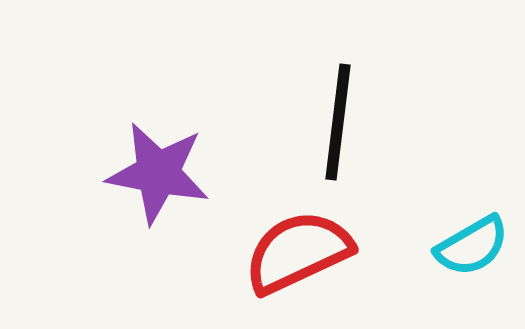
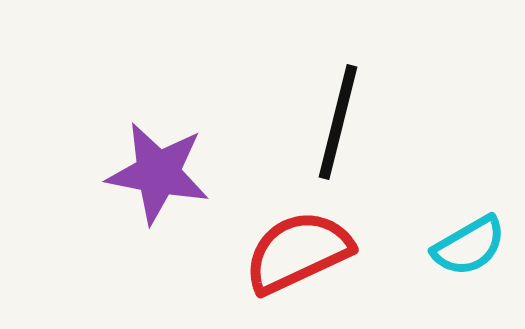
black line: rotated 7 degrees clockwise
cyan semicircle: moved 3 px left
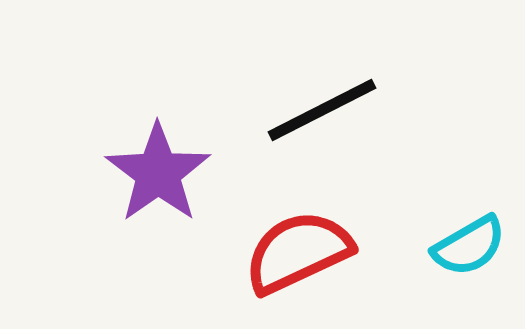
black line: moved 16 px left, 12 px up; rotated 49 degrees clockwise
purple star: rotated 26 degrees clockwise
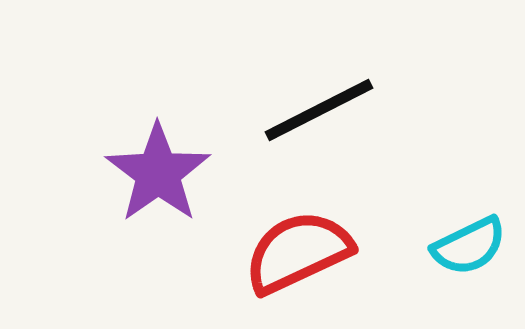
black line: moved 3 px left
cyan semicircle: rotated 4 degrees clockwise
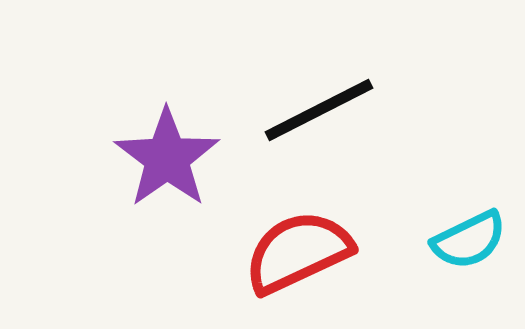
purple star: moved 9 px right, 15 px up
cyan semicircle: moved 6 px up
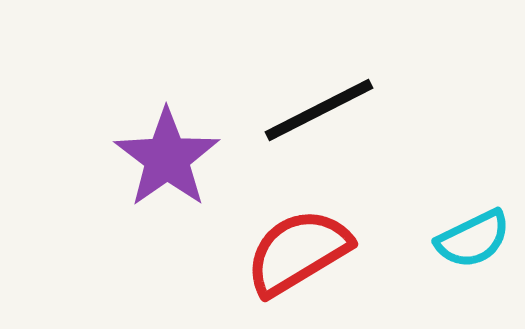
cyan semicircle: moved 4 px right, 1 px up
red semicircle: rotated 6 degrees counterclockwise
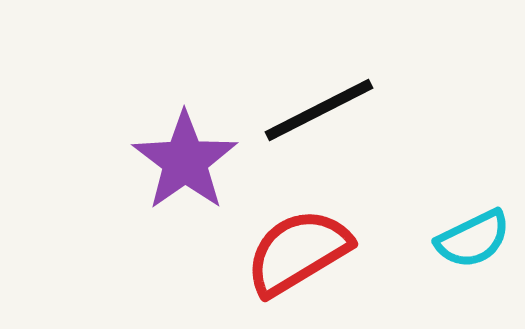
purple star: moved 18 px right, 3 px down
